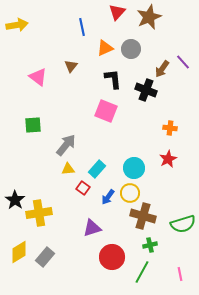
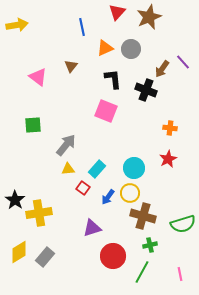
red circle: moved 1 px right, 1 px up
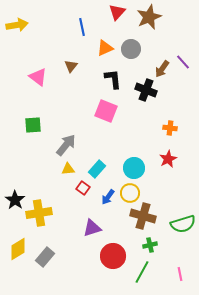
yellow diamond: moved 1 px left, 3 px up
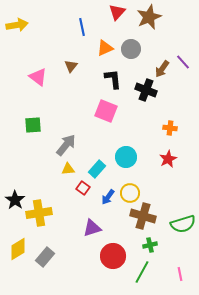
cyan circle: moved 8 px left, 11 px up
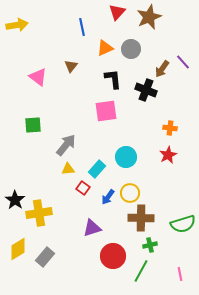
pink square: rotated 30 degrees counterclockwise
red star: moved 4 px up
brown cross: moved 2 px left, 2 px down; rotated 15 degrees counterclockwise
green line: moved 1 px left, 1 px up
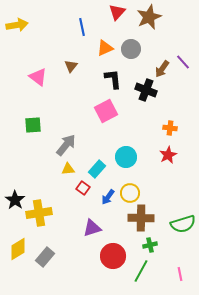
pink square: rotated 20 degrees counterclockwise
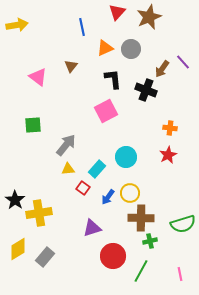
green cross: moved 4 px up
